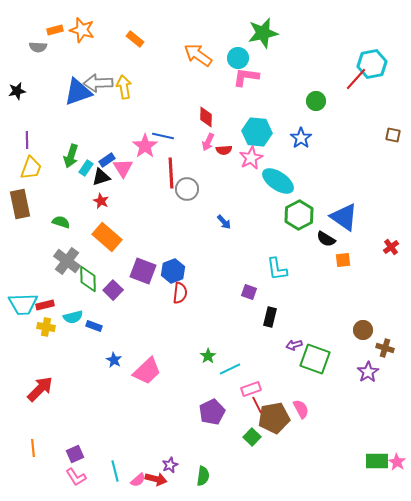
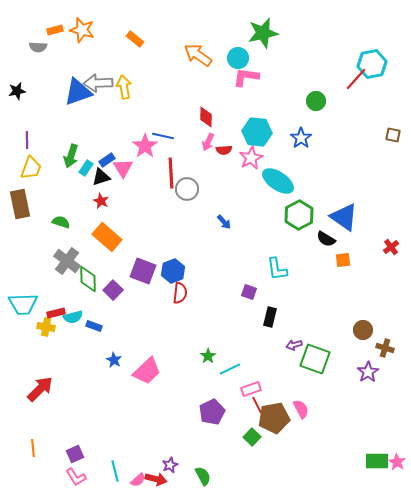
red rectangle at (45, 305): moved 11 px right, 8 px down
green semicircle at (203, 476): rotated 36 degrees counterclockwise
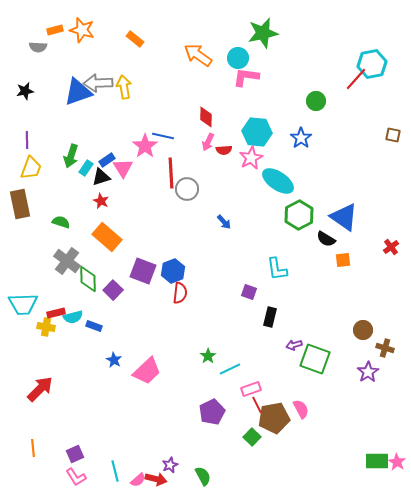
black star at (17, 91): moved 8 px right
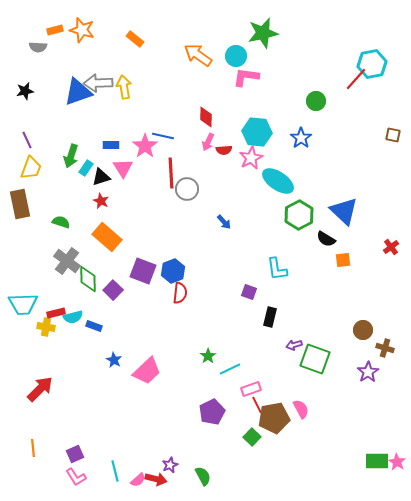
cyan circle at (238, 58): moved 2 px left, 2 px up
purple line at (27, 140): rotated 24 degrees counterclockwise
blue rectangle at (107, 160): moved 4 px right, 15 px up; rotated 35 degrees clockwise
blue triangle at (344, 217): moved 6 px up; rotated 8 degrees clockwise
